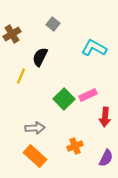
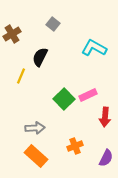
orange rectangle: moved 1 px right
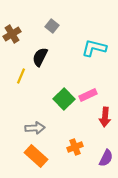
gray square: moved 1 px left, 2 px down
cyan L-shape: rotated 15 degrees counterclockwise
orange cross: moved 1 px down
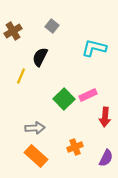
brown cross: moved 1 px right, 3 px up
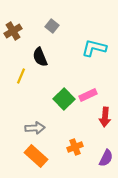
black semicircle: rotated 48 degrees counterclockwise
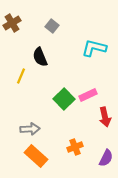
brown cross: moved 1 px left, 8 px up
red arrow: rotated 18 degrees counterclockwise
gray arrow: moved 5 px left, 1 px down
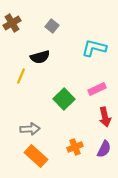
black semicircle: rotated 84 degrees counterclockwise
pink rectangle: moved 9 px right, 6 px up
purple semicircle: moved 2 px left, 9 px up
